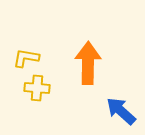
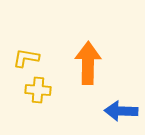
yellow cross: moved 1 px right, 2 px down
blue arrow: rotated 40 degrees counterclockwise
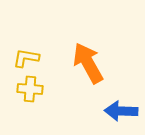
orange arrow: rotated 30 degrees counterclockwise
yellow cross: moved 8 px left, 1 px up
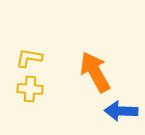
yellow L-shape: moved 3 px right
orange arrow: moved 7 px right, 9 px down
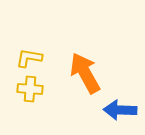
orange arrow: moved 10 px left, 1 px down
blue arrow: moved 1 px left, 1 px up
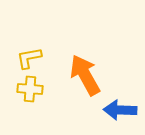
yellow L-shape: rotated 20 degrees counterclockwise
orange arrow: moved 2 px down
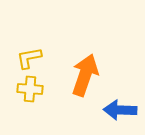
orange arrow: rotated 48 degrees clockwise
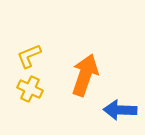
yellow L-shape: moved 2 px up; rotated 12 degrees counterclockwise
yellow cross: rotated 20 degrees clockwise
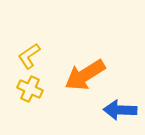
yellow L-shape: rotated 12 degrees counterclockwise
orange arrow: rotated 141 degrees counterclockwise
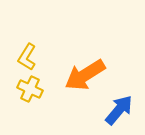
yellow L-shape: moved 2 px left, 1 px down; rotated 24 degrees counterclockwise
blue arrow: moved 1 px left; rotated 128 degrees clockwise
